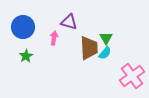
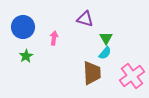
purple triangle: moved 16 px right, 3 px up
brown trapezoid: moved 3 px right, 25 px down
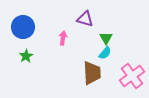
pink arrow: moved 9 px right
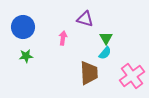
green star: rotated 24 degrees clockwise
brown trapezoid: moved 3 px left
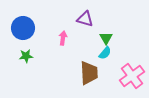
blue circle: moved 1 px down
